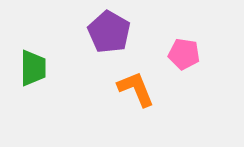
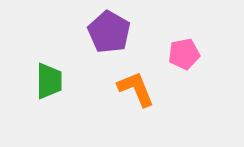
pink pentagon: rotated 20 degrees counterclockwise
green trapezoid: moved 16 px right, 13 px down
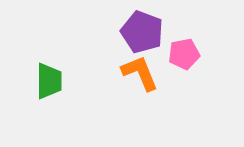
purple pentagon: moved 33 px right; rotated 9 degrees counterclockwise
orange L-shape: moved 4 px right, 16 px up
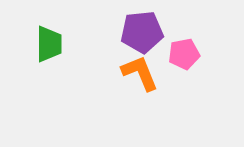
purple pentagon: rotated 27 degrees counterclockwise
green trapezoid: moved 37 px up
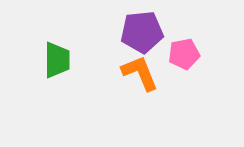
green trapezoid: moved 8 px right, 16 px down
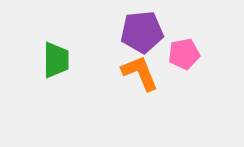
green trapezoid: moved 1 px left
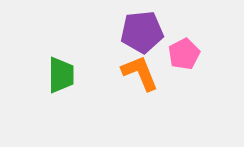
pink pentagon: rotated 16 degrees counterclockwise
green trapezoid: moved 5 px right, 15 px down
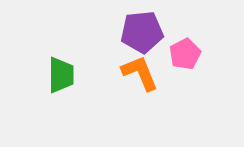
pink pentagon: moved 1 px right
